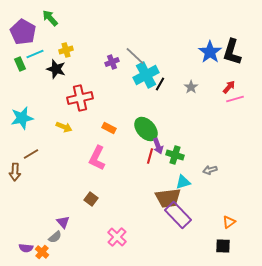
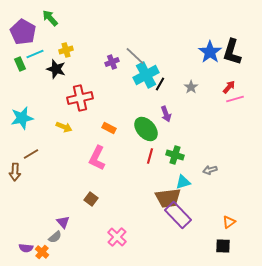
purple arrow: moved 8 px right, 32 px up
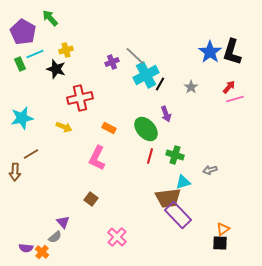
orange triangle: moved 6 px left, 7 px down
black square: moved 3 px left, 3 px up
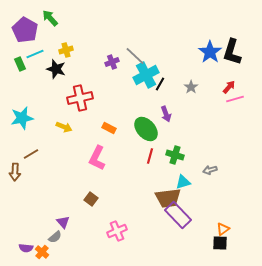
purple pentagon: moved 2 px right, 2 px up
pink cross: moved 6 px up; rotated 24 degrees clockwise
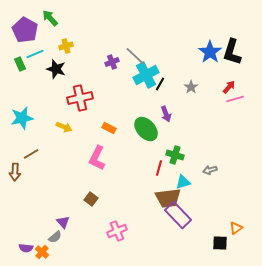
yellow cross: moved 4 px up
red line: moved 9 px right, 12 px down
orange triangle: moved 13 px right, 1 px up
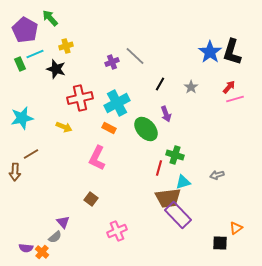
cyan cross: moved 29 px left, 28 px down
gray arrow: moved 7 px right, 5 px down
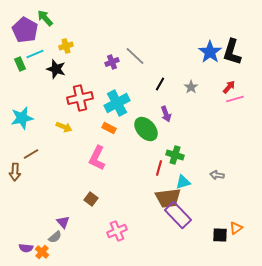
green arrow: moved 5 px left
gray arrow: rotated 24 degrees clockwise
black square: moved 8 px up
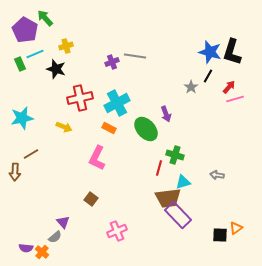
blue star: rotated 20 degrees counterclockwise
gray line: rotated 35 degrees counterclockwise
black line: moved 48 px right, 8 px up
